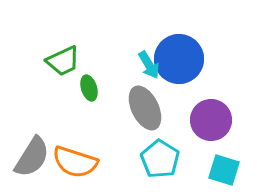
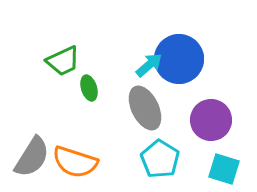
cyan arrow: rotated 100 degrees counterclockwise
cyan square: moved 1 px up
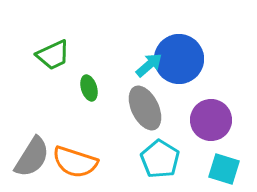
green trapezoid: moved 10 px left, 6 px up
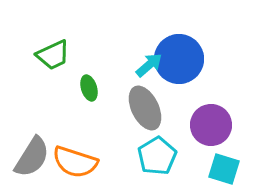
purple circle: moved 5 px down
cyan pentagon: moved 3 px left, 3 px up; rotated 9 degrees clockwise
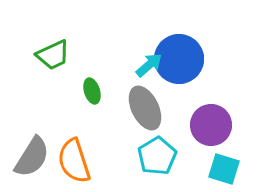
green ellipse: moved 3 px right, 3 px down
orange semicircle: moved 1 px left, 1 px up; rotated 54 degrees clockwise
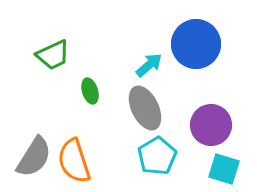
blue circle: moved 17 px right, 15 px up
green ellipse: moved 2 px left
gray semicircle: moved 2 px right
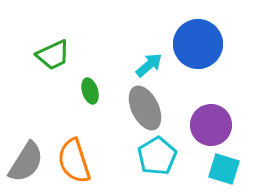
blue circle: moved 2 px right
gray semicircle: moved 8 px left, 5 px down
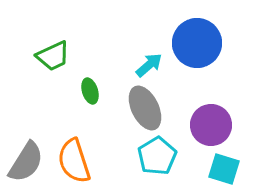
blue circle: moved 1 px left, 1 px up
green trapezoid: moved 1 px down
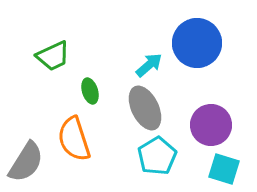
orange semicircle: moved 22 px up
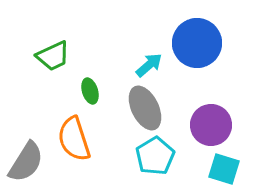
cyan pentagon: moved 2 px left
